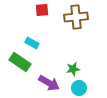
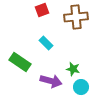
red square: rotated 16 degrees counterclockwise
cyan rectangle: moved 14 px right; rotated 16 degrees clockwise
green star: rotated 24 degrees clockwise
purple arrow: moved 2 px right, 2 px up; rotated 15 degrees counterclockwise
cyan circle: moved 2 px right, 1 px up
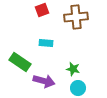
cyan rectangle: rotated 40 degrees counterclockwise
purple arrow: moved 7 px left
cyan circle: moved 3 px left, 1 px down
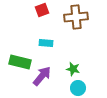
green rectangle: rotated 20 degrees counterclockwise
purple arrow: moved 2 px left, 5 px up; rotated 65 degrees counterclockwise
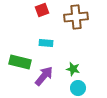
purple arrow: moved 2 px right
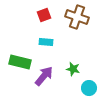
red square: moved 2 px right, 5 px down
brown cross: moved 1 px right; rotated 25 degrees clockwise
cyan rectangle: moved 1 px up
cyan circle: moved 11 px right
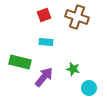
purple arrow: moved 1 px down
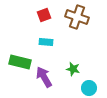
purple arrow: rotated 70 degrees counterclockwise
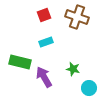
cyan rectangle: rotated 24 degrees counterclockwise
